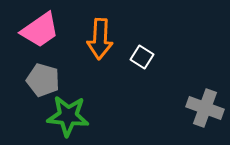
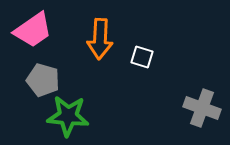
pink trapezoid: moved 7 px left
white square: rotated 15 degrees counterclockwise
gray cross: moved 3 px left
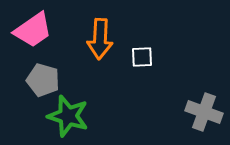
white square: rotated 20 degrees counterclockwise
gray cross: moved 2 px right, 4 px down
green star: rotated 12 degrees clockwise
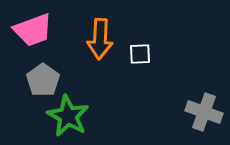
pink trapezoid: rotated 15 degrees clockwise
white square: moved 2 px left, 3 px up
gray pentagon: rotated 20 degrees clockwise
green star: rotated 12 degrees clockwise
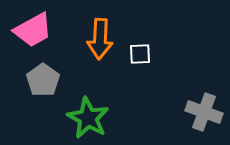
pink trapezoid: rotated 9 degrees counterclockwise
green star: moved 20 px right, 2 px down
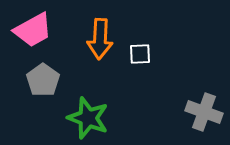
green star: rotated 9 degrees counterclockwise
